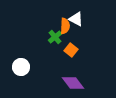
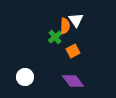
white triangle: moved 1 px down; rotated 28 degrees clockwise
orange square: moved 2 px right, 1 px down; rotated 24 degrees clockwise
white circle: moved 4 px right, 10 px down
purple diamond: moved 2 px up
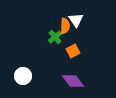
white circle: moved 2 px left, 1 px up
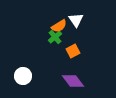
orange semicircle: moved 6 px left; rotated 56 degrees clockwise
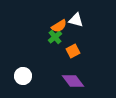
white triangle: rotated 42 degrees counterclockwise
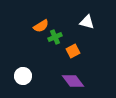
white triangle: moved 11 px right, 2 px down
orange semicircle: moved 18 px left
green cross: rotated 16 degrees clockwise
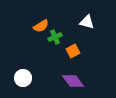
white circle: moved 2 px down
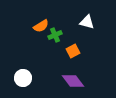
green cross: moved 2 px up
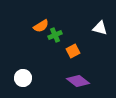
white triangle: moved 13 px right, 6 px down
purple diamond: moved 5 px right; rotated 15 degrees counterclockwise
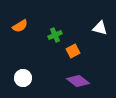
orange semicircle: moved 21 px left
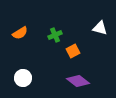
orange semicircle: moved 7 px down
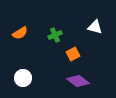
white triangle: moved 5 px left, 1 px up
orange square: moved 3 px down
